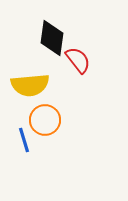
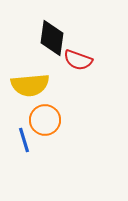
red semicircle: rotated 148 degrees clockwise
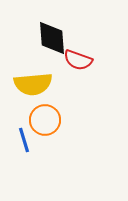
black diamond: rotated 12 degrees counterclockwise
yellow semicircle: moved 3 px right, 1 px up
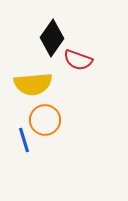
black diamond: rotated 39 degrees clockwise
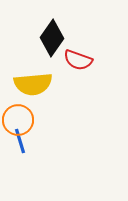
orange circle: moved 27 px left
blue line: moved 4 px left, 1 px down
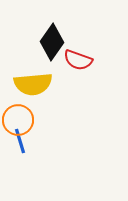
black diamond: moved 4 px down
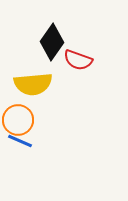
blue line: rotated 50 degrees counterclockwise
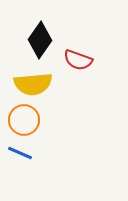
black diamond: moved 12 px left, 2 px up
orange circle: moved 6 px right
blue line: moved 12 px down
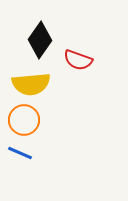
yellow semicircle: moved 2 px left
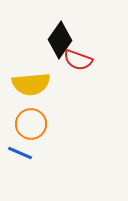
black diamond: moved 20 px right
orange circle: moved 7 px right, 4 px down
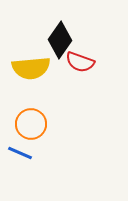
red semicircle: moved 2 px right, 2 px down
yellow semicircle: moved 16 px up
